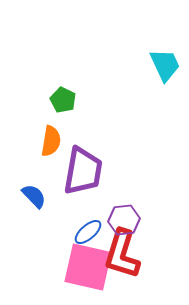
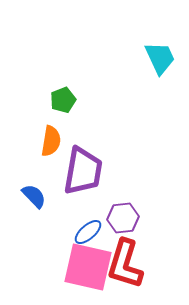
cyan trapezoid: moved 5 px left, 7 px up
green pentagon: rotated 25 degrees clockwise
purple hexagon: moved 1 px left, 2 px up
red L-shape: moved 3 px right, 10 px down
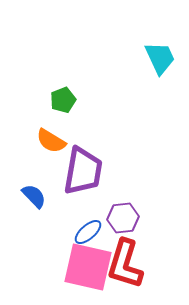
orange semicircle: rotated 112 degrees clockwise
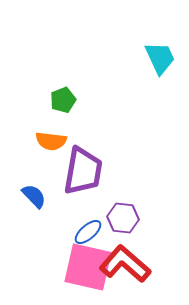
orange semicircle: rotated 24 degrees counterclockwise
purple hexagon: rotated 12 degrees clockwise
red L-shape: rotated 114 degrees clockwise
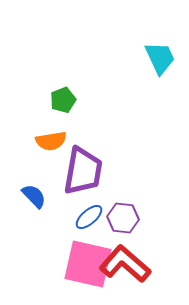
orange semicircle: rotated 16 degrees counterclockwise
blue ellipse: moved 1 px right, 15 px up
pink square: moved 3 px up
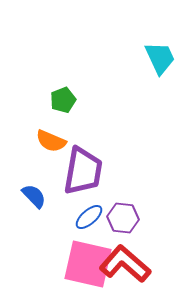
orange semicircle: rotated 32 degrees clockwise
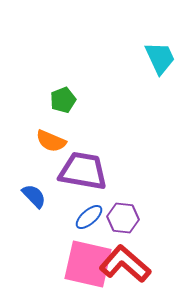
purple trapezoid: rotated 90 degrees counterclockwise
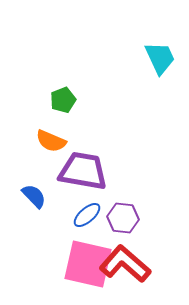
blue ellipse: moved 2 px left, 2 px up
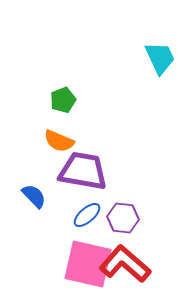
orange semicircle: moved 8 px right
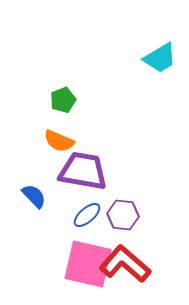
cyan trapezoid: rotated 84 degrees clockwise
purple hexagon: moved 3 px up
